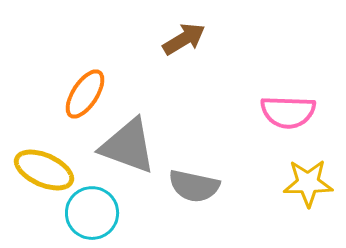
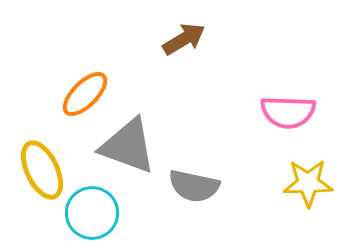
orange ellipse: rotated 12 degrees clockwise
yellow ellipse: moved 2 px left; rotated 40 degrees clockwise
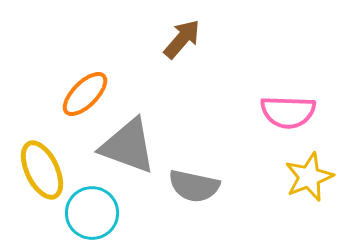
brown arrow: moved 2 px left; rotated 18 degrees counterclockwise
yellow star: moved 1 px right, 6 px up; rotated 21 degrees counterclockwise
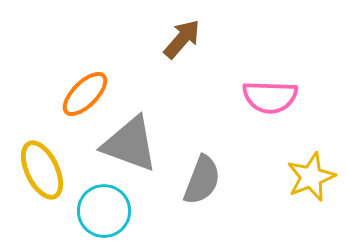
pink semicircle: moved 18 px left, 15 px up
gray triangle: moved 2 px right, 2 px up
yellow star: moved 2 px right
gray semicircle: moved 8 px right, 6 px up; rotated 81 degrees counterclockwise
cyan circle: moved 12 px right, 2 px up
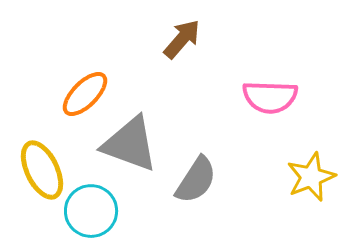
gray semicircle: moved 6 px left; rotated 12 degrees clockwise
cyan circle: moved 13 px left
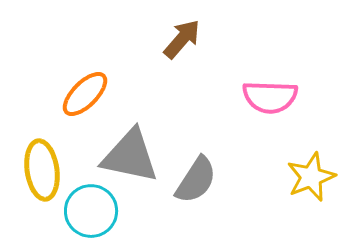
gray triangle: moved 12 px down; rotated 8 degrees counterclockwise
yellow ellipse: rotated 18 degrees clockwise
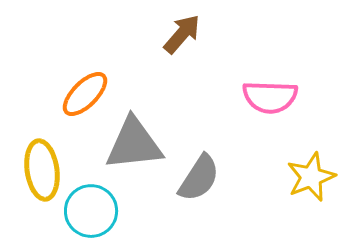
brown arrow: moved 5 px up
gray triangle: moved 4 px right, 12 px up; rotated 18 degrees counterclockwise
gray semicircle: moved 3 px right, 2 px up
